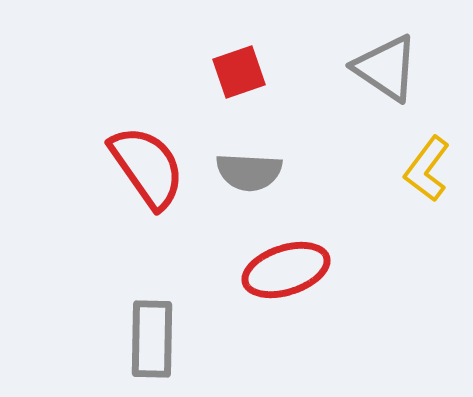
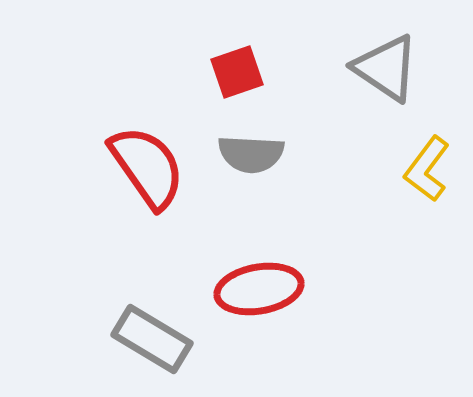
red square: moved 2 px left
gray semicircle: moved 2 px right, 18 px up
red ellipse: moved 27 px left, 19 px down; rotated 8 degrees clockwise
gray rectangle: rotated 60 degrees counterclockwise
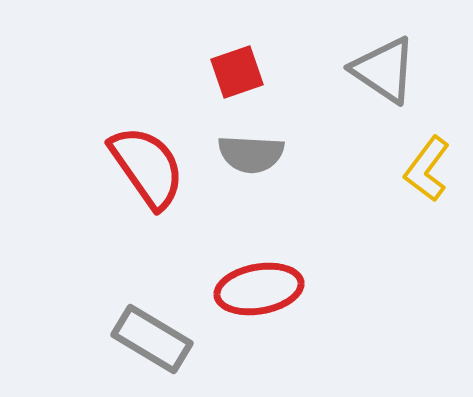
gray triangle: moved 2 px left, 2 px down
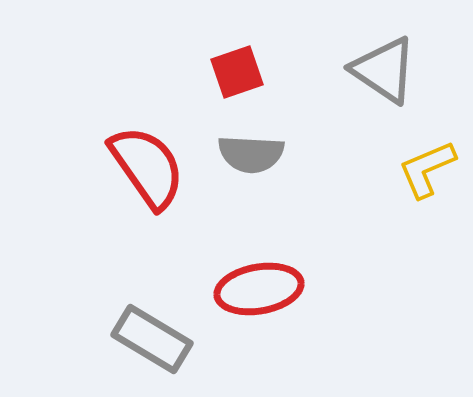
yellow L-shape: rotated 30 degrees clockwise
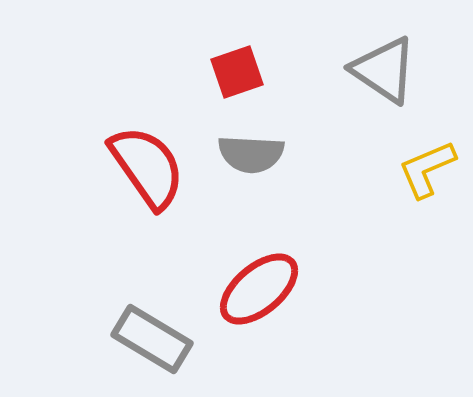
red ellipse: rotated 30 degrees counterclockwise
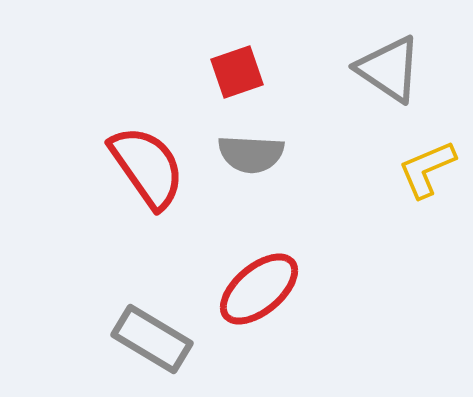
gray triangle: moved 5 px right, 1 px up
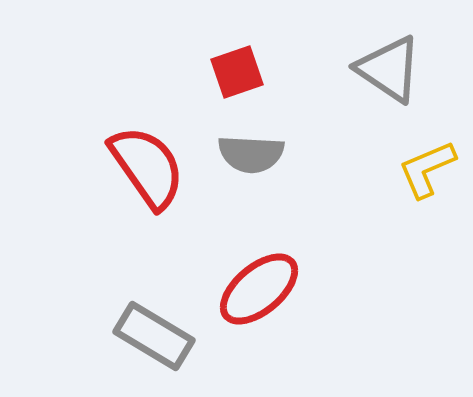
gray rectangle: moved 2 px right, 3 px up
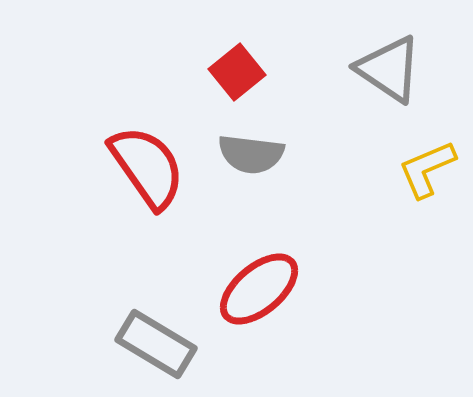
red square: rotated 20 degrees counterclockwise
gray semicircle: rotated 4 degrees clockwise
gray rectangle: moved 2 px right, 8 px down
